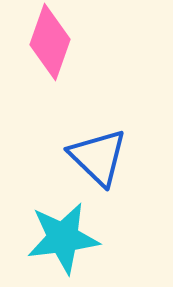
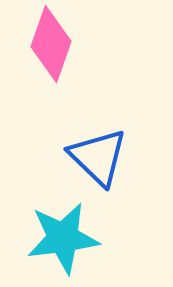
pink diamond: moved 1 px right, 2 px down
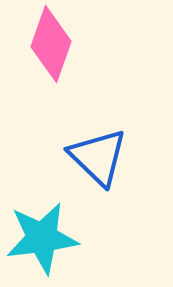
cyan star: moved 21 px left
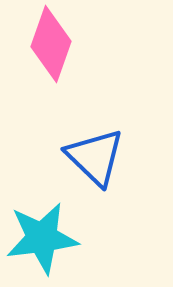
blue triangle: moved 3 px left
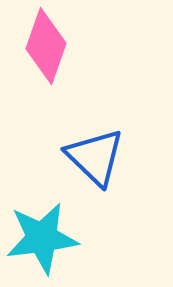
pink diamond: moved 5 px left, 2 px down
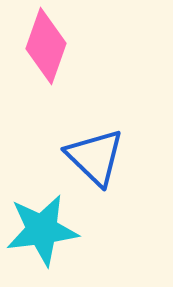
cyan star: moved 8 px up
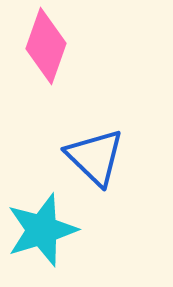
cyan star: rotated 10 degrees counterclockwise
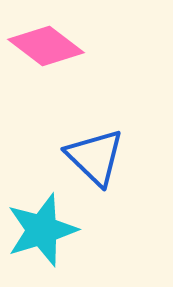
pink diamond: rotated 72 degrees counterclockwise
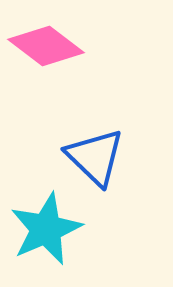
cyan star: moved 4 px right, 1 px up; rotated 6 degrees counterclockwise
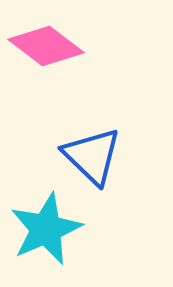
blue triangle: moved 3 px left, 1 px up
